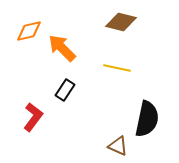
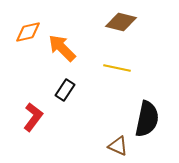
orange diamond: moved 1 px left, 1 px down
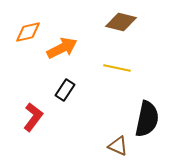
orange arrow: rotated 108 degrees clockwise
